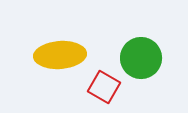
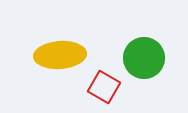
green circle: moved 3 px right
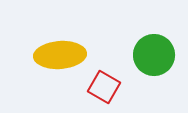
green circle: moved 10 px right, 3 px up
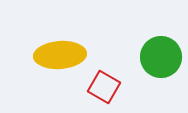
green circle: moved 7 px right, 2 px down
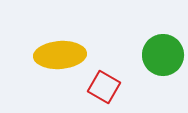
green circle: moved 2 px right, 2 px up
